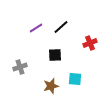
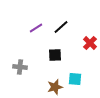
red cross: rotated 24 degrees counterclockwise
gray cross: rotated 24 degrees clockwise
brown star: moved 4 px right, 1 px down
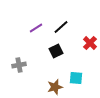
black square: moved 1 px right, 4 px up; rotated 24 degrees counterclockwise
gray cross: moved 1 px left, 2 px up; rotated 16 degrees counterclockwise
cyan square: moved 1 px right, 1 px up
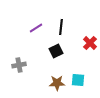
black line: rotated 42 degrees counterclockwise
cyan square: moved 2 px right, 2 px down
brown star: moved 2 px right, 4 px up; rotated 14 degrees clockwise
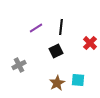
gray cross: rotated 16 degrees counterclockwise
brown star: rotated 28 degrees counterclockwise
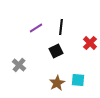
gray cross: rotated 24 degrees counterclockwise
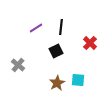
gray cross: moved 1 px left
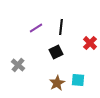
black square: moved 1 px down
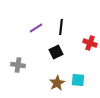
red cross: rotated 24 degrees counterclockwise
gray cross: rotated 32 degrees counterclockwise
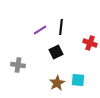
purple line: moved 4 px right, 2 px down
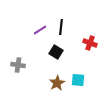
black square: rotated 32 degrees counterclockwise
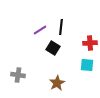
red cross: rotated 24 degrees counterclockwise
black square: moved 3 px left, 4 px up
gray cross: moved 10 px down
cyan square: moved 9 px right, 15 px up
